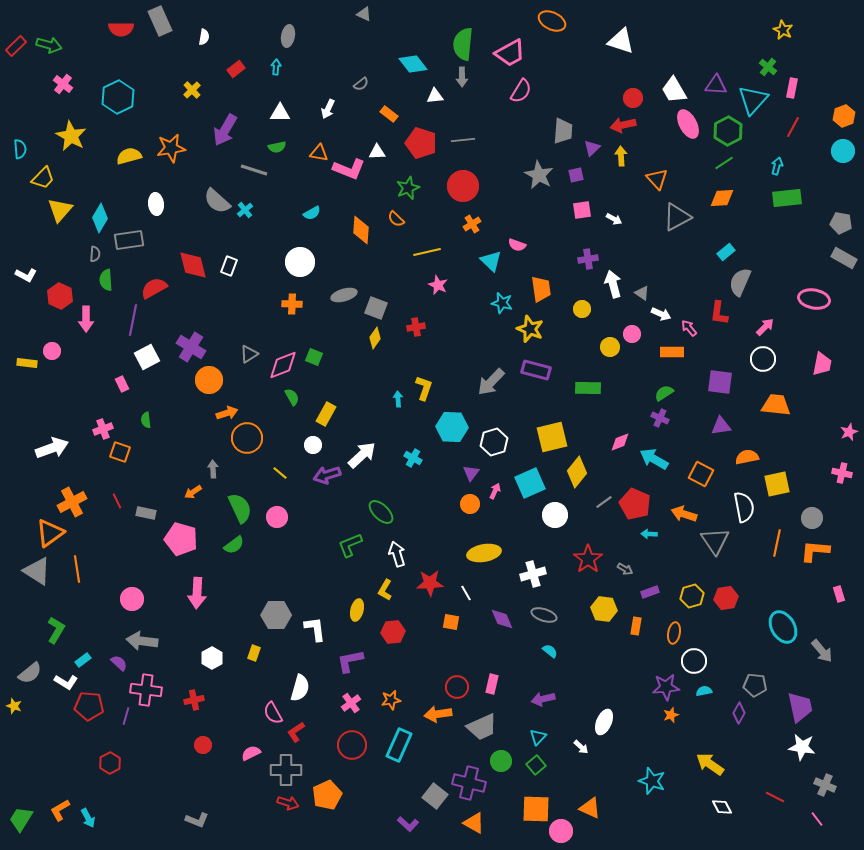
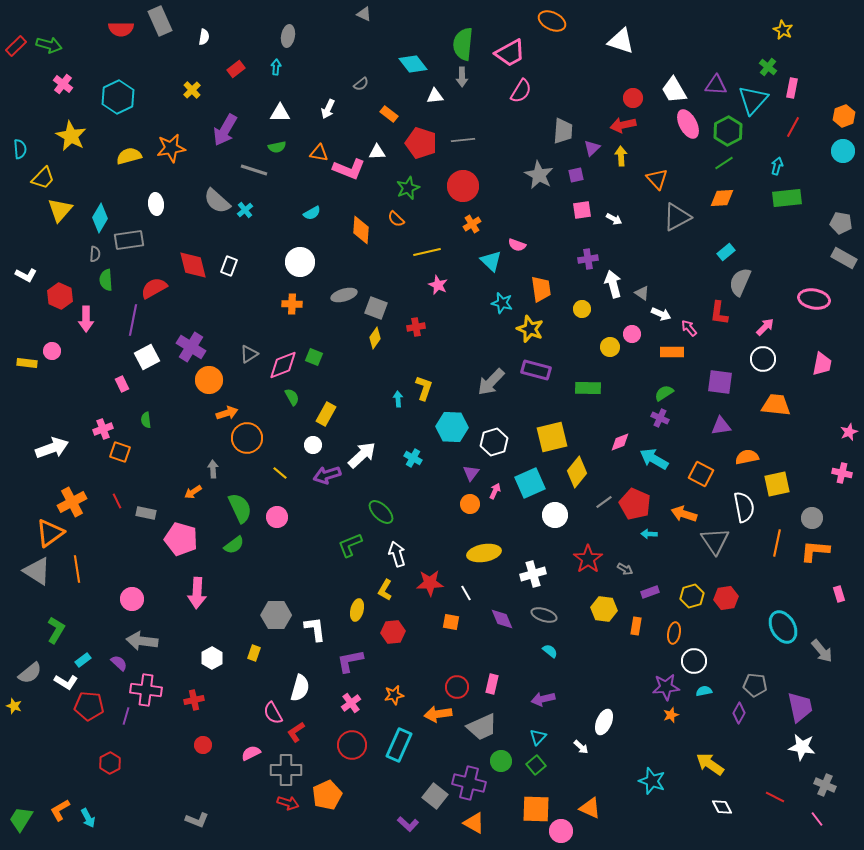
orange star at (391, 700): moved 3 px right, 5 px up
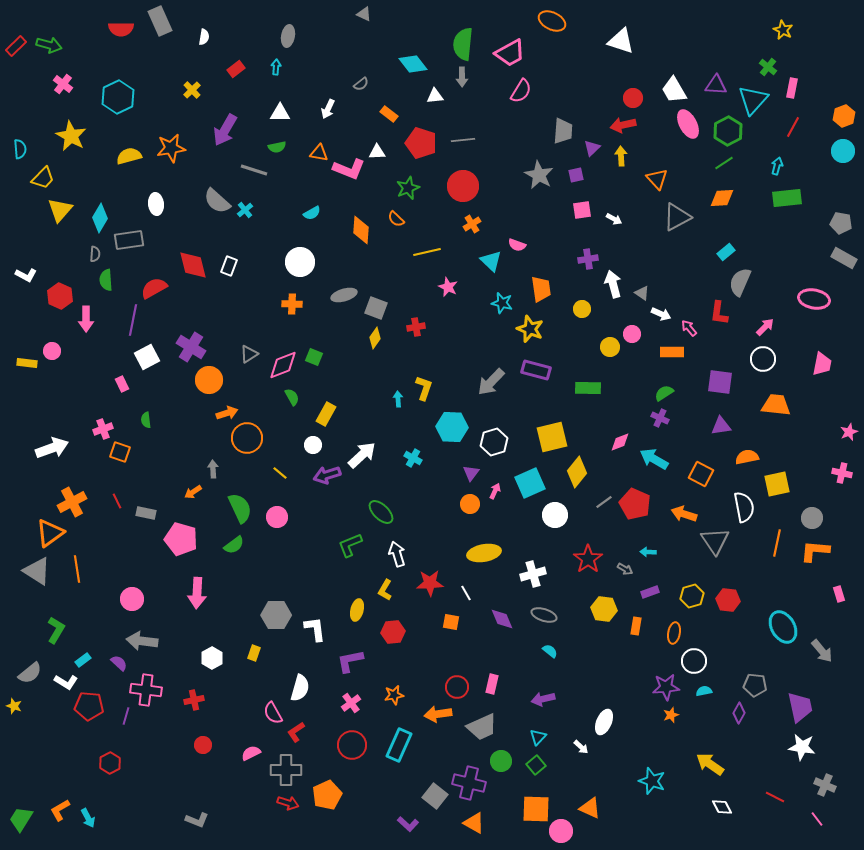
pink star at (438, 285): moved 10 px right, 2 px down
cyan arrow at (649, 534): moved 1 px left, 18 px down
red hexagon at (726, 598): moved 2 px right, 2 px down; rotated 15 degrees clockwise
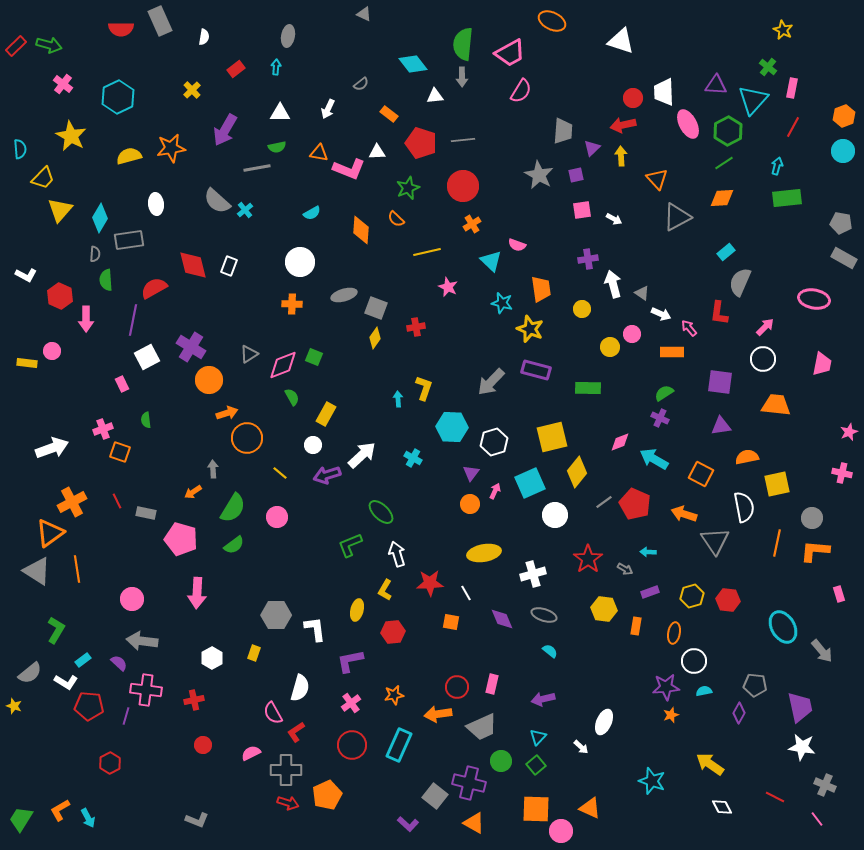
white trapezoid at (674, 90): moved 10 px left, 2 px down; rotated 28 degrees clockwise
gray line at (254, 170): moved 3 px right, 2 px up; rotated 28 degrees counterclockwise
green semicircle at (240, 508): moved 7 px left; rotated 56 degrees clockwise
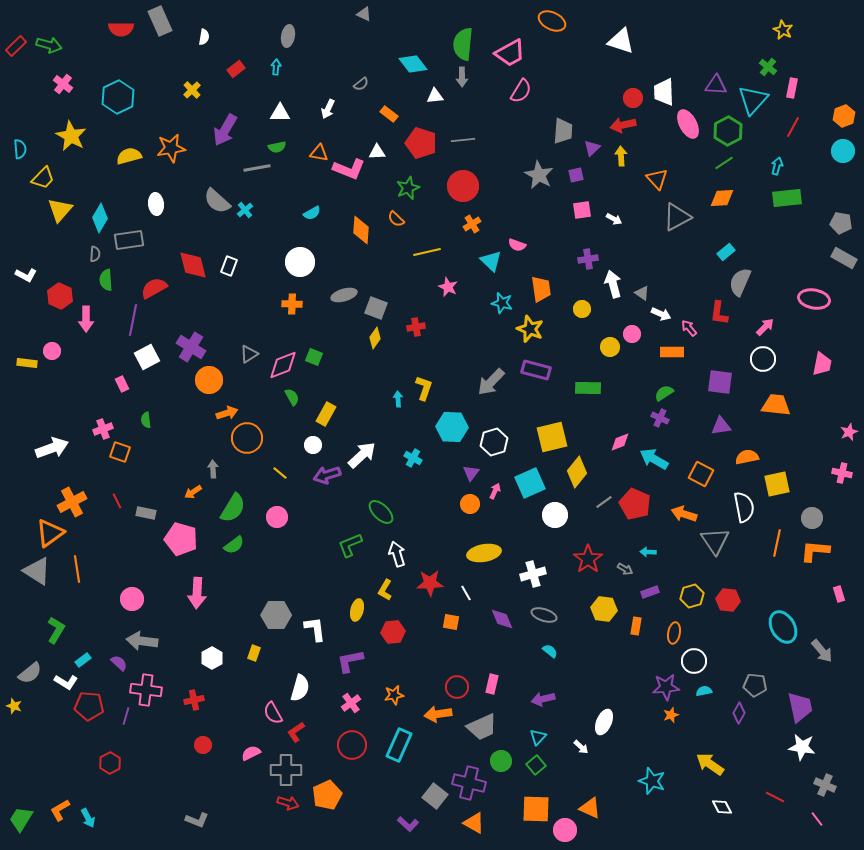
pink circle at (561, 831): moved 4 px right, 1 px up
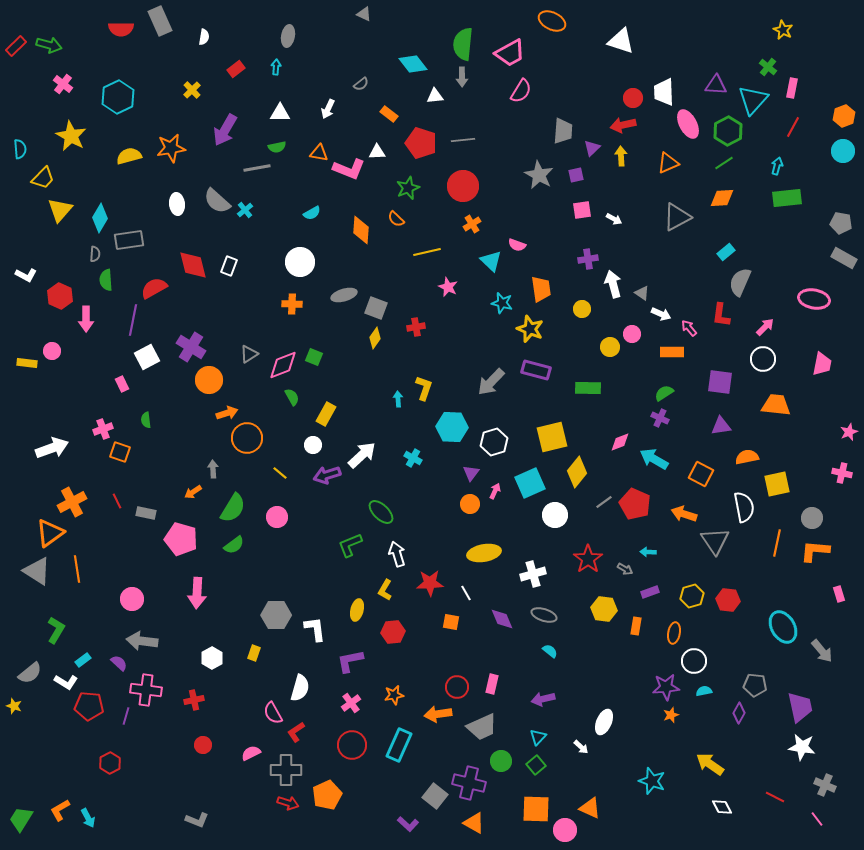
orange triangle at (657, 179): moved 11 px right, 16 px up; rotated 50 degrees clockwise
white ellipse at (156, 204): moved 21 px right
red L-shape at (719, 313): moved 2 px right, 2 px down
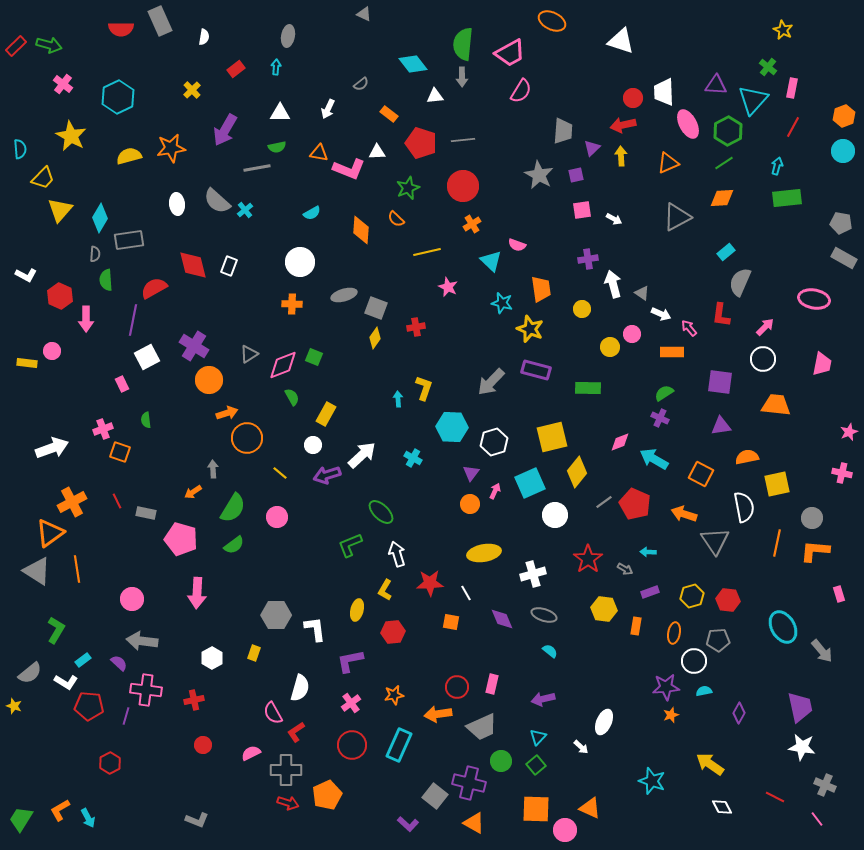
purple cross at (191, 347): moved 3 px right, 1 px up
gray pentagon at (755, 685): moved 37 px left, 45 px up; rotated 10 degrees counterclockwise
